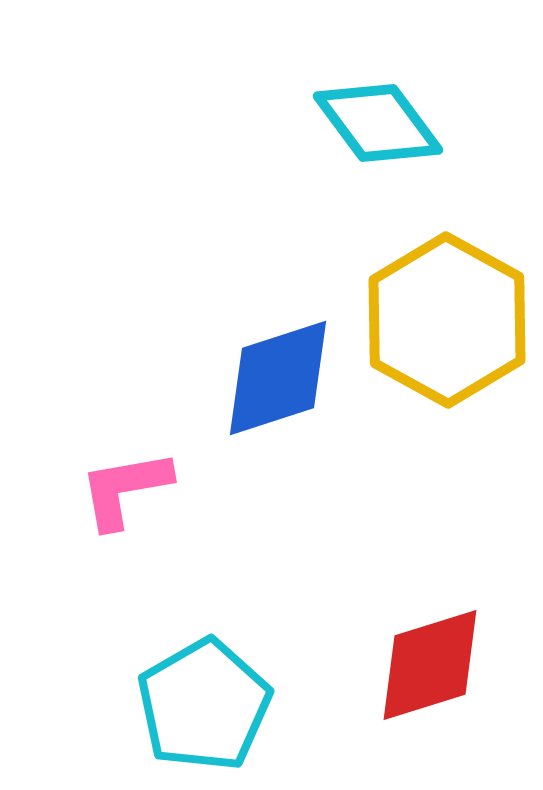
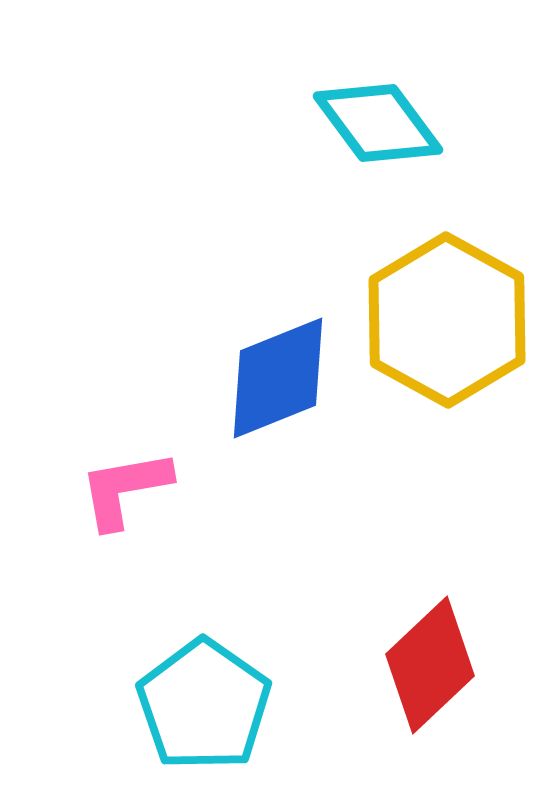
blue diamond: rotated 4 degrees counterclockwise
red diamond: rotated 26 degrees counterclockwise
cyan pentagon: rotated 7 degrees counterclockwise
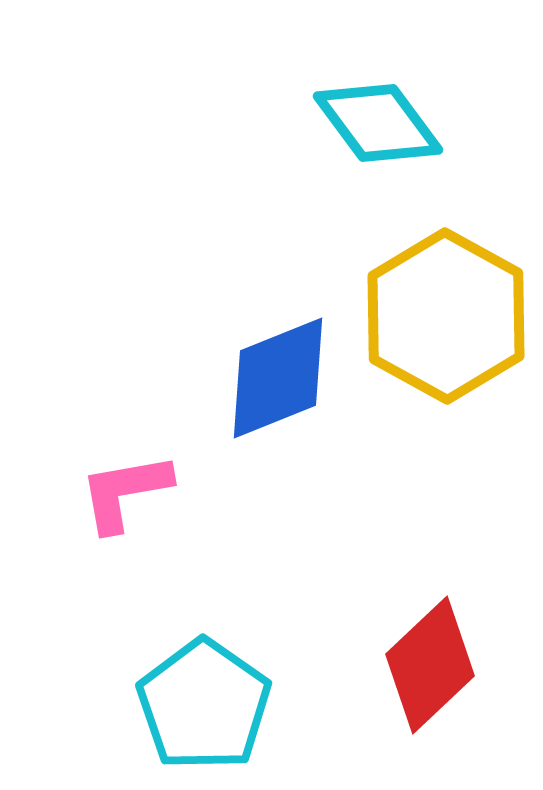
yellow hexagon: moved 1 px left, 4 px up
pink L-shape: moved 3 px down
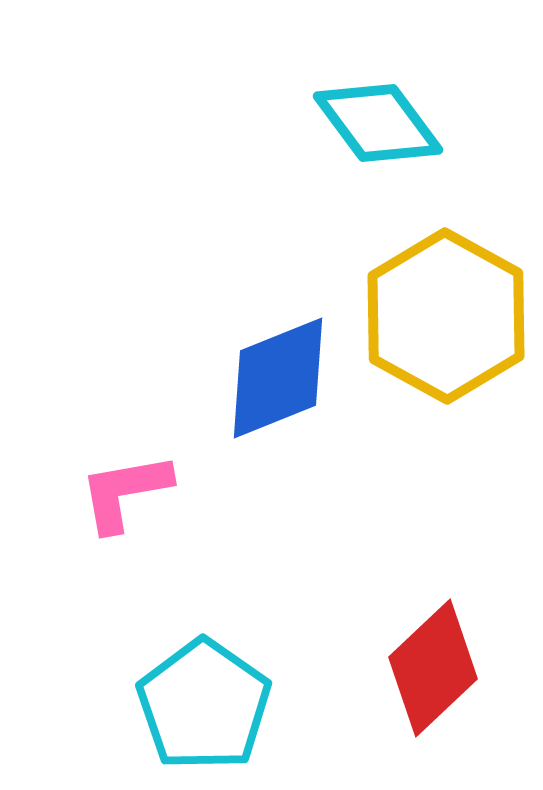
red diamond: moved 3 px right, 3 px down
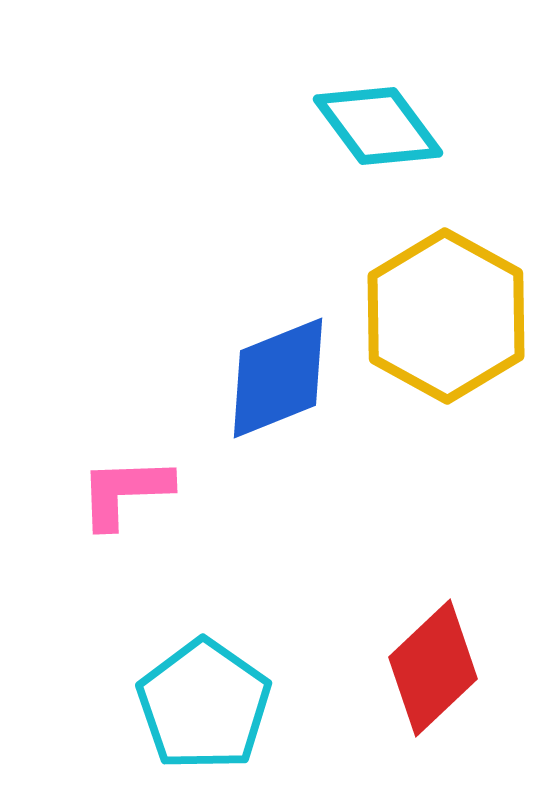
cyan diamond: moved 3 px down
pink L-shape: rotated 8 degrees clockwise
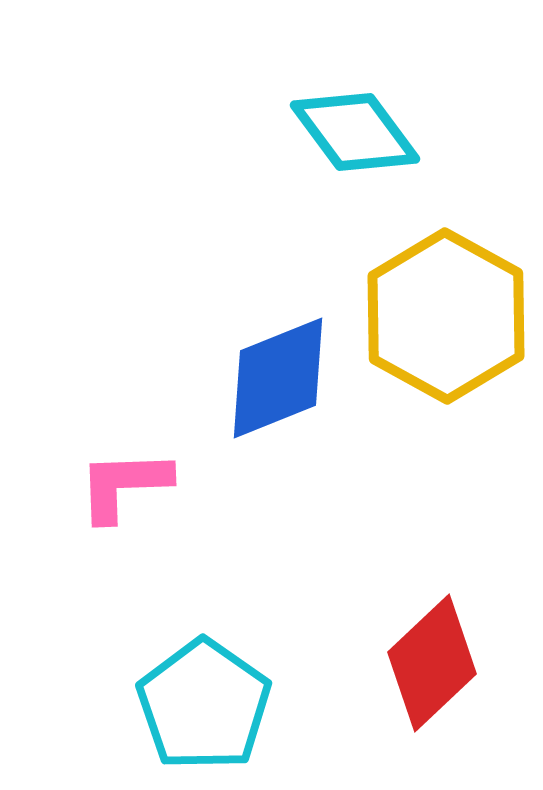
cyan diamond: moved 23 px left, 6 px down
pink L-shape: moved 1 px left, 7 px up
red diamond: moved 1 px left, 5 px up
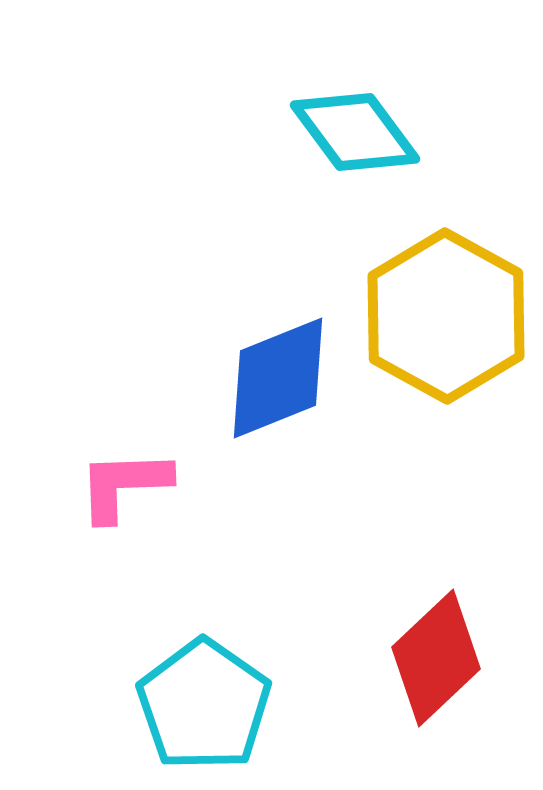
red diamond: moved 4 px right, 5 px up
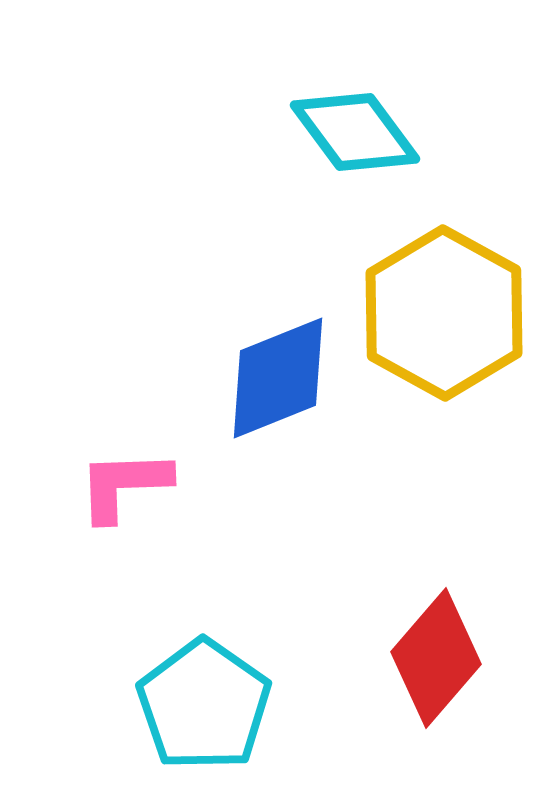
yellow hexagon: moved 2 px left, 3 px up
red diamond: rotated 6 degrees counterclockwise
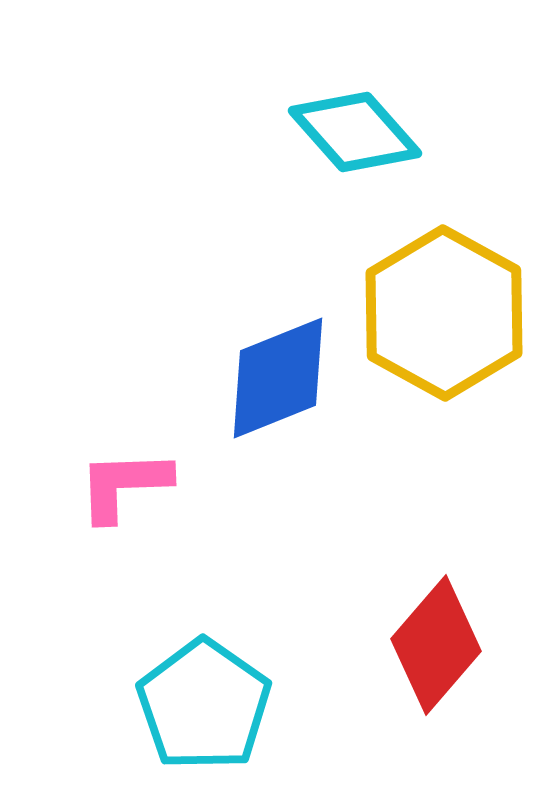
cyan diamond: rotated 5 degrees counterclockwise
red diamond: moved 13 px up
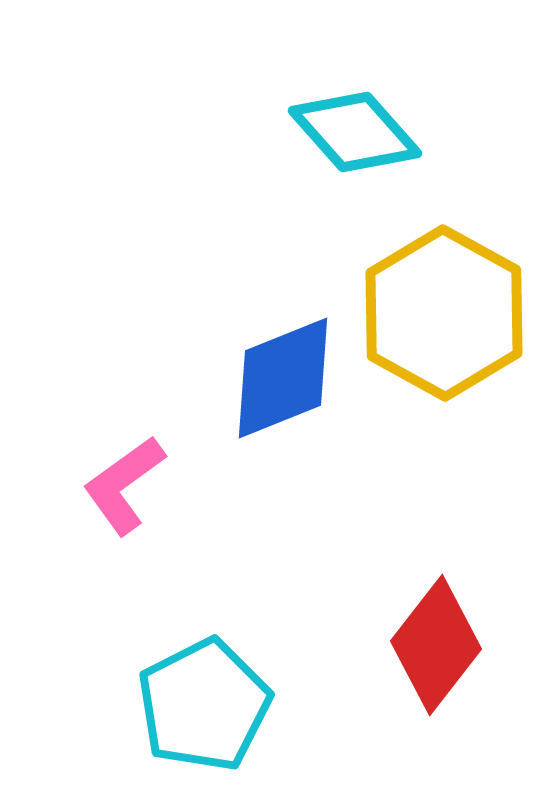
blue diamond: moved 5 px right
pink L-shape: rotated 34 degrees counterclockwise
red diamond: rotated 3 degrees counterclockwise
cyan pentagon: rotated 10 degrees clockwise
